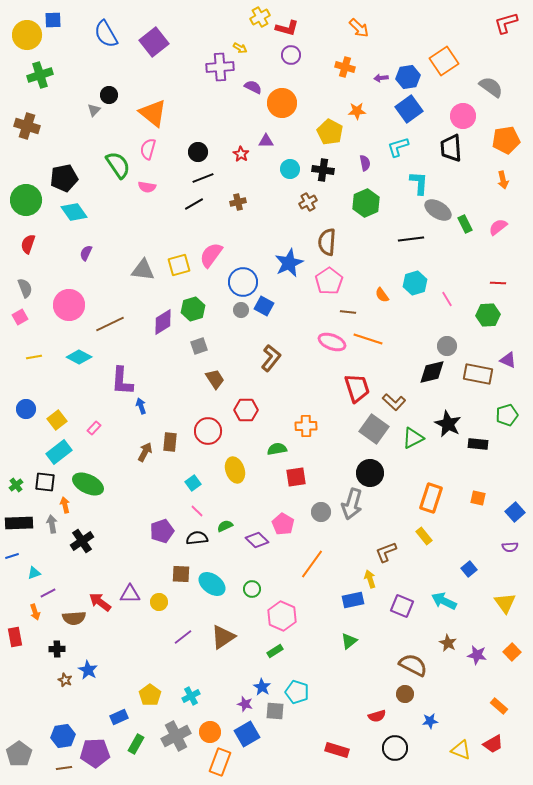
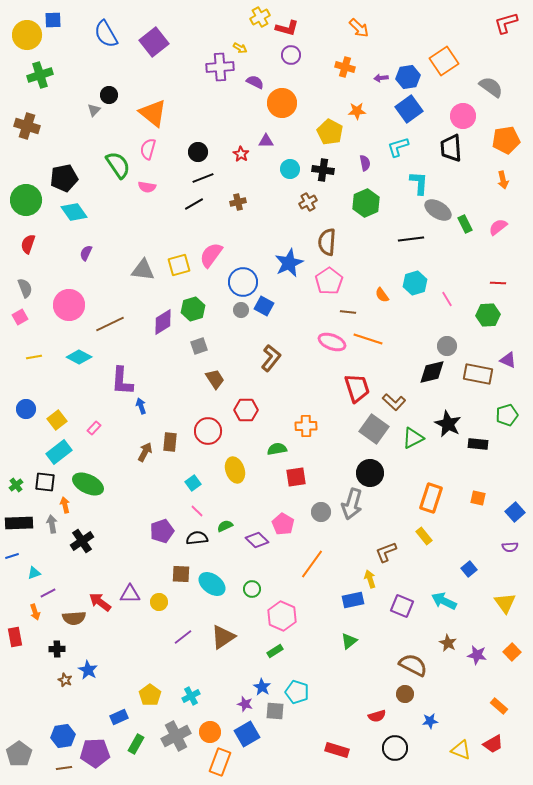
purple semicircle at (253, 87): moved 2 px right, 5 px up
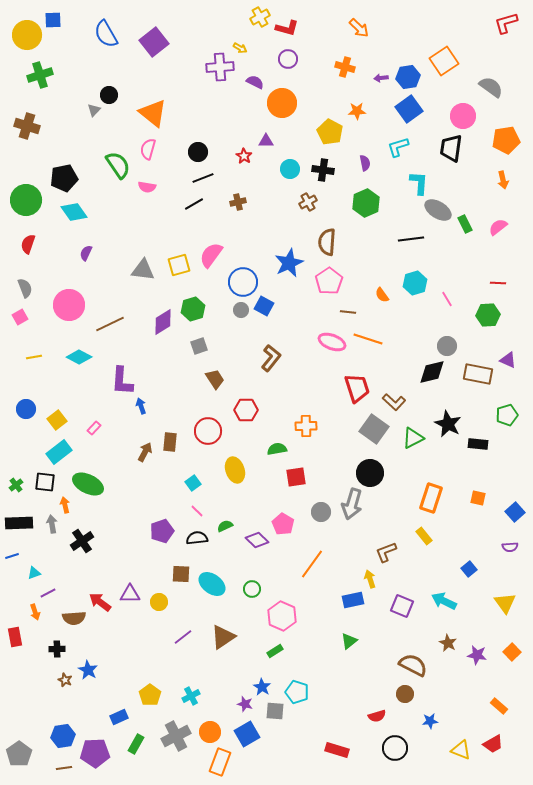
purple circle at (291, 55): moved 3 px left, 4 px down
black trapezoid at (451, 148): rotated 12 degrees clockwise
red star at (241, 154): moved 3 px right, 2 px down
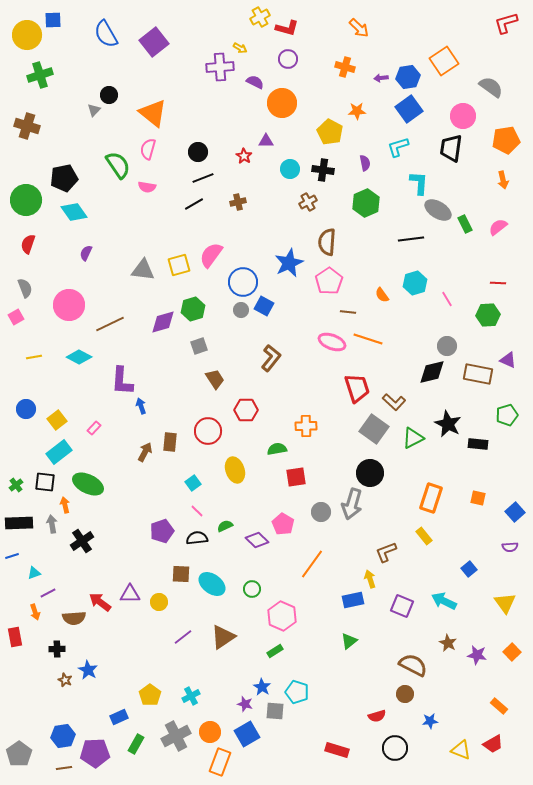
pink square at (20, 317): moved 4 px left
purple diamond at (163, 322): rotated 16 degrees clockwise
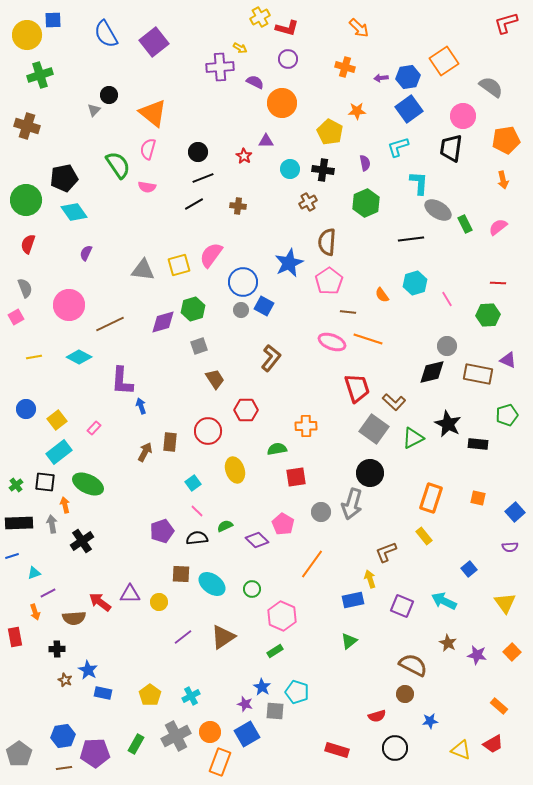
brown cross at (238, 202): moved 4 px down; rotated 21 degrees clockwise
blue rectangle at (119, 717): moved 16 px left, 24 px up; rotated 36 degrees clockwise
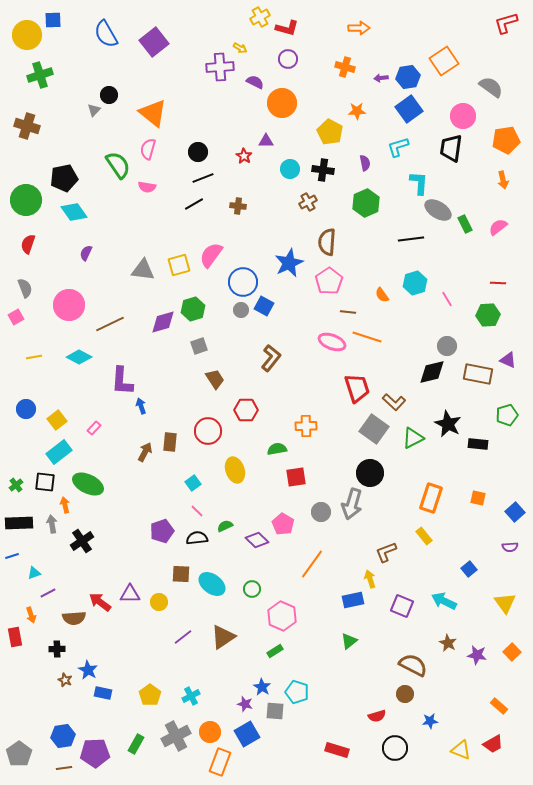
orange arrow at (359, 28): rotated 45 degrees counterclockwise
orange line at (368, 339): moved 1 px left, 2 px up
orange arrow at (35, 612): moved 4 px left, 3 px down
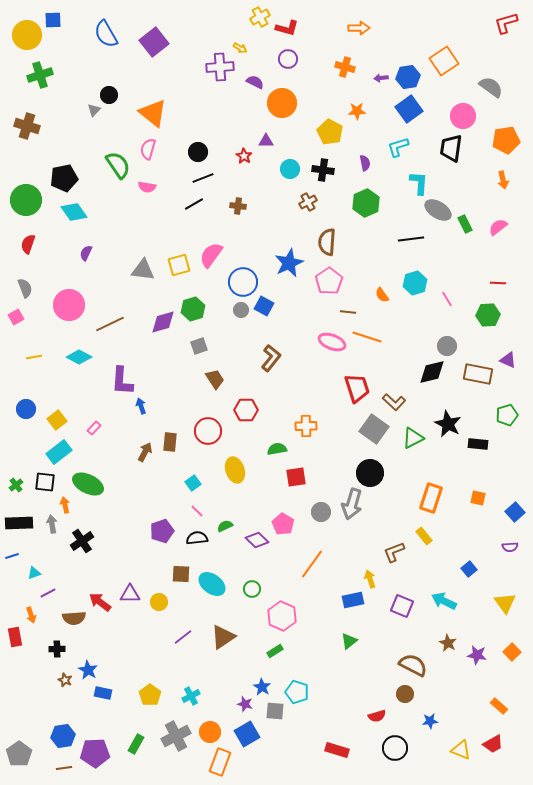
brown L-shape at (386, 552): moved 8 px right
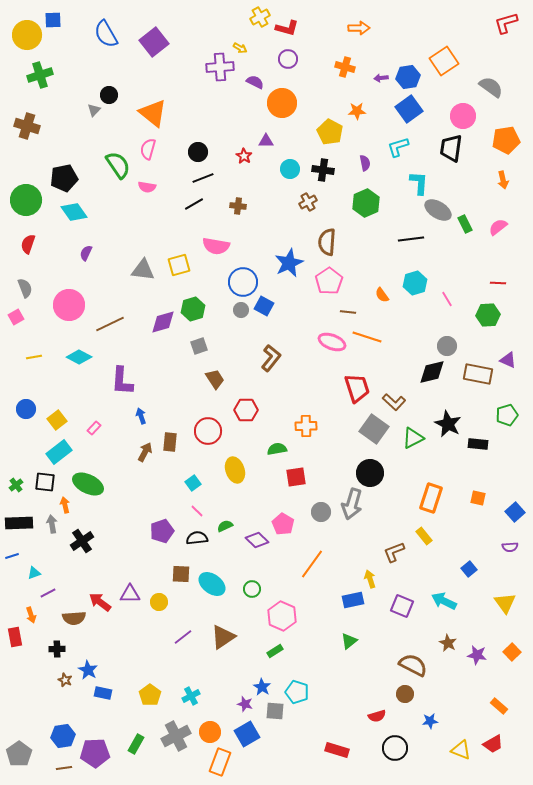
pink semicircle at (211, 255): moved 5 px right, 9 px up; rotated 116 degrees counterclockwise
blue arrow at (141, 406): moved 10 px down
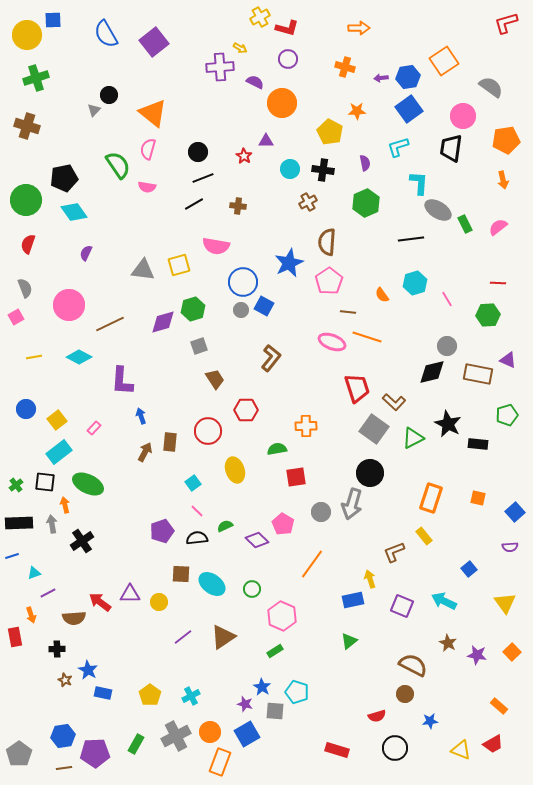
green cross at (40, 75): moved 4 px left, 3 px down
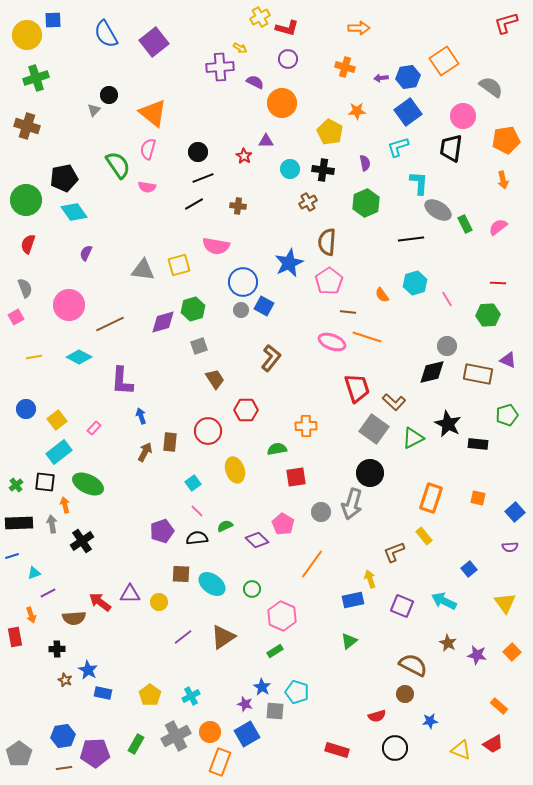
blue square at (409, 109): moved 1 px left, 3 px down
